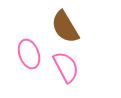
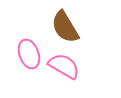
pink semicircle: moved 2 px left, 1 px up; rotated 32 degrees counterclockwise
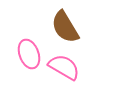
pink semicircle: moved 1 px down
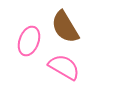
pink ellipse: moved 13 px up; rotated 40 degrees clockwise
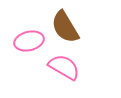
pink ellipse: rotated 56 degrees clockwise
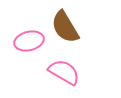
pink semicircle: moved 5 px down
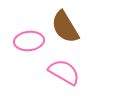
pink ellipse: rotated 8 degrees clockwise
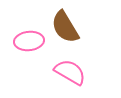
pink semicircle: moved 6 px right
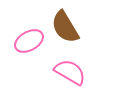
pink ellipse: rotated 24 degrees counterclockwise
